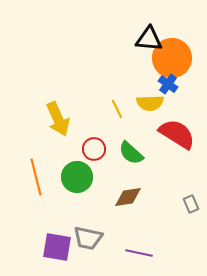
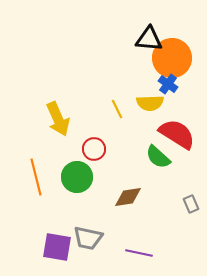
green semicircle: moved 27 px right, 4 px down
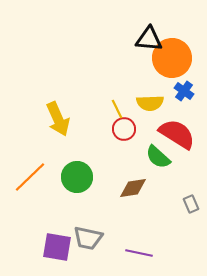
blue cross: moved 16 px right, 7 px down
red circle: moved 30 px right, 20 px up
orange line: moved 6 px left; rotated 60 degrees clockwise
brown diamond: moved 5 px right, 9 px up
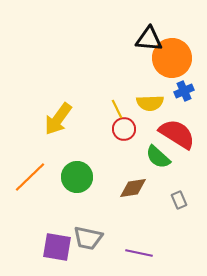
blue cross: rotated 30 degrees clockwise
yellow arrow: rotated 60 degrees clockwise
gray rectangle: moved 12 px left, 4 px up
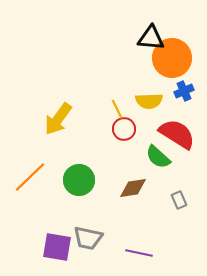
black triangle: moved 2 px right, 1 px up
yellow semicircle: moved 1 px left, 2 px up
green circle: moved 2 px right, 3 px down
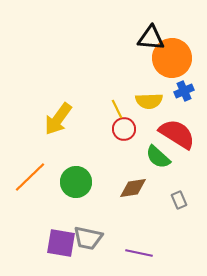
green circle: moved 3 px left, 2 px down
purple square: moved 4 px right, 4 px up
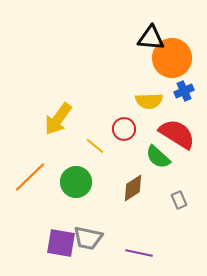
yellow line: moved 22 px left, 37 px down; rotated 24 degrees counterclockwise
brown diamond: rotated 24 degrees counterclockwise
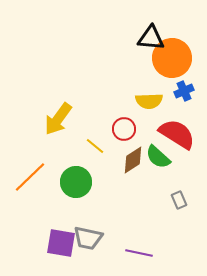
brown diamond: moved 28 px up
